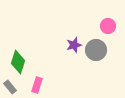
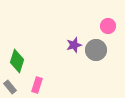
green diamond: moved 1 px left, 1 px up
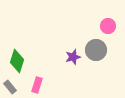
purple star: moved 1 px left, 12 px down
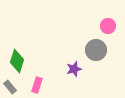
purple star: moved 1 px right, 12 px down
